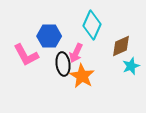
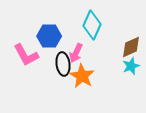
brown diamond: moved 10 px right, 1 px down
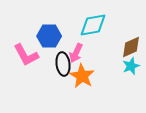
cyan diamond: moved 1 px right; rotated 56 degrees clockwise
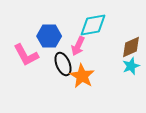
pink arrow: moved 2 px right, 7 px up
black ellipse: rotated 15 degrees counterclockwise
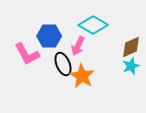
cyan diamond: rotated 40 degrees clockwise
pink L-shape: moved 1 px right, 1 px up
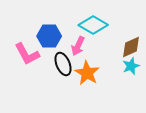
orange star: moved 5 px right, 3 px up
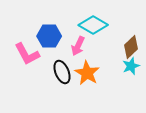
brown diamond: rotated 20 degrees counterclockwise
black ellipse: moved 1 px left, 8 px down
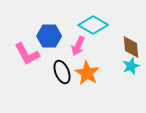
brown diamond: rotated 50 degrees counterclockwise
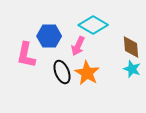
pink L-shape: moved 1 px left, 1 px down; rotated 40 degrees clockwise
cyan star: moved 1 px right, 3 px down; rotated 30 degrees counterclockwise
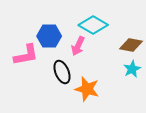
brown diamond: moved 2 px up; rotated 75 degrees counterclockwise
pink L-shape: rotated 112 degrees counterclockwise
cyan star: rotated 24 degrees clockwise
orange star: moved 16 px down; rotated 15 degrees counterclockwise
